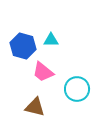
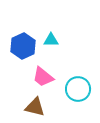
blue hexagon: rotated 20 degrees clockwise
pink trapezoid: moved 5 px down
cyan circle: moved 1 px right
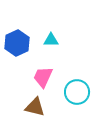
blue hexagon: moved 6 px left, 3 px up
pink trapezoid: rotated 75 degrees clockwise
cyan circle: moved 1 px left, 3 px down
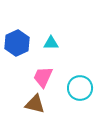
cyan triangle: moved 3 px down
cyan circle: moved 3 px right, 4 px up
brown triangle: moved 3 px up
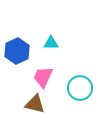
blue hexagon: moved 8 px down
